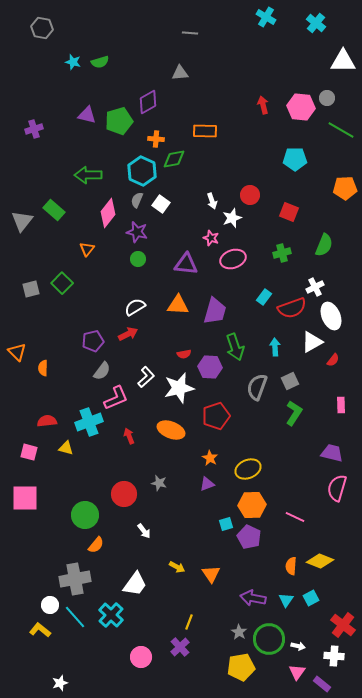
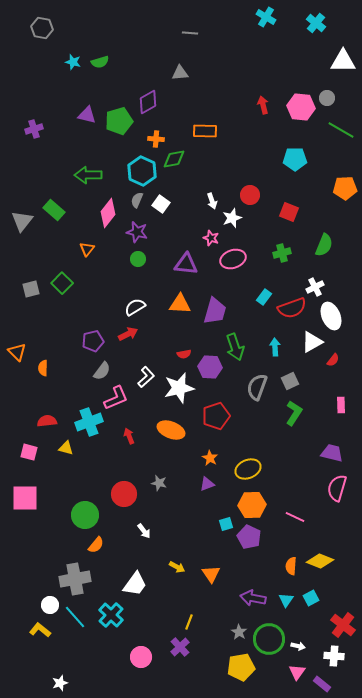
orange triangle at (178, 305): moved 2 px right, 1 px up
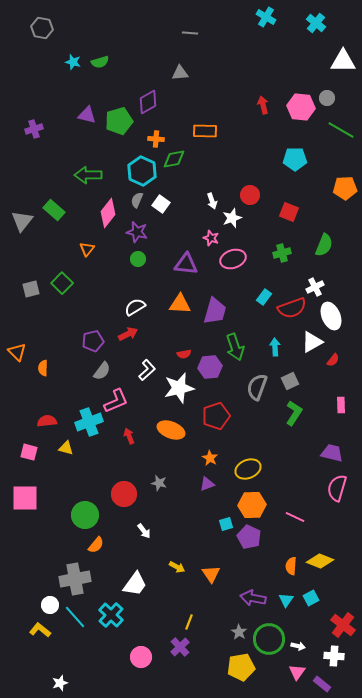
purple hexagon at (210, 367): rotated 10 degrees counterclockwise
white L-shape at (146, 377): moved 1 px right, 7 px up
pink L-shape at (116, 398): moved 3 px down
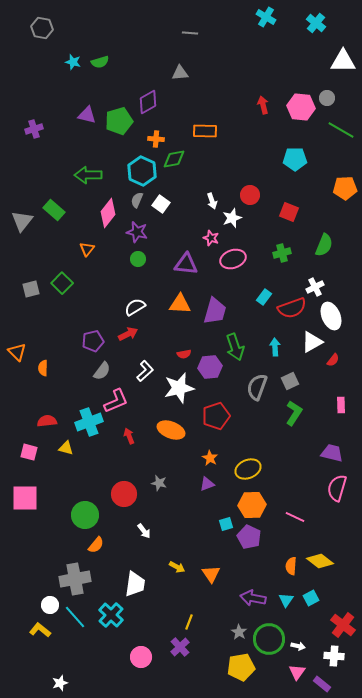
white L-shape at (147, 370): moved 2 px left, 1 px down
yellow diamond at (320, 561): rotated 16 degrees clockwise
white trapezoid at (135, 584): rotated 28 degrees counterclockwise
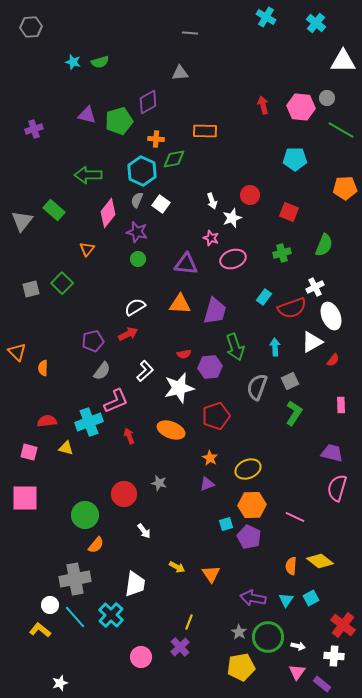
gray hexagon at (42, 28): moved 11 px left, 1 px up; rotated 15 degrees counterclockwise
green circle at (269, 639): moved 1 px left, 2 px up
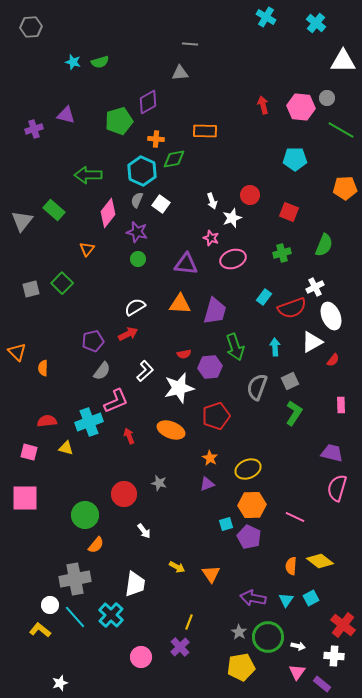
gray line at (190, 33): moved 11 px down
purple triangle at (87, 115): moved 21 px left
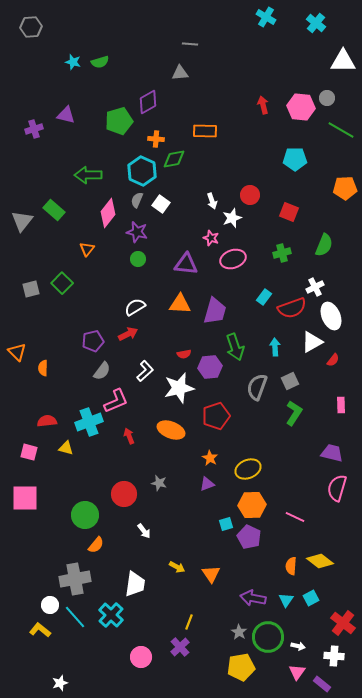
red cross at (343, 625): moved 2 px up
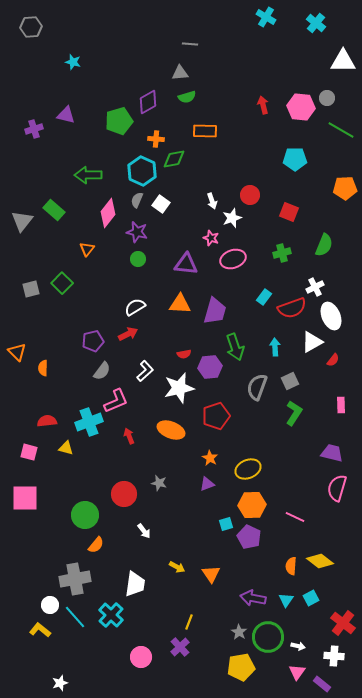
green semicircle at (100, 62): moved 87 px right, 35 px down
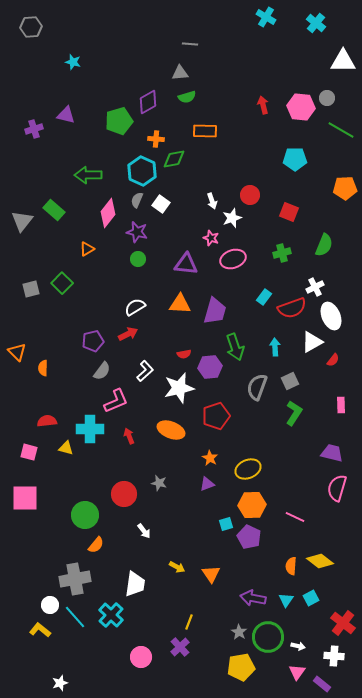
orange triangle at (87, 249): rotated 21 degrees clockwise
cyan cross at (89, 422): moved 1 px right, 7 px down; rotated 20 degrees clockwise
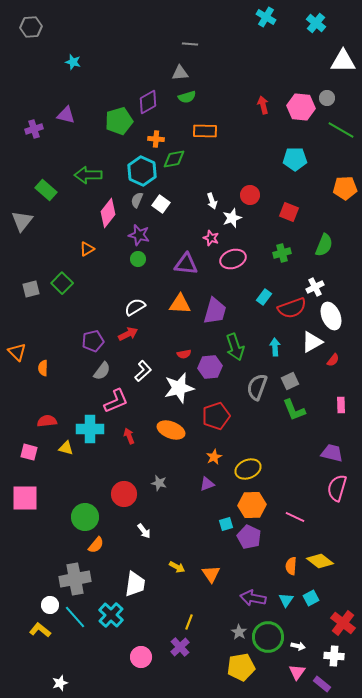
green rectangle at (54, 210): moved 8 px left, 20 px up
purple star at (137, 232): moved 2 px right, 3 px down
white L-shape at (145, 371): moved 2 px left
green L-shape at (294, 413): moved 3 px up; rotated 125 degrees clockwise
orange star at (210, 458): moved 4 px right, 1 px up; rotated 14 degrees clockwise
green circle at (85, 515): moved 2 px down
